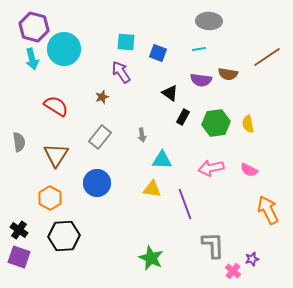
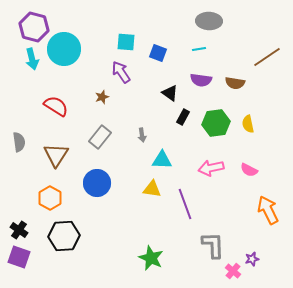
brown semicircle: moved 7 px right, 9 px down
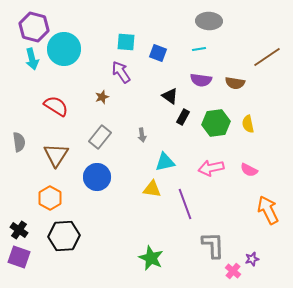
black triangle: moved 3 px down
cyan triangle: moved 3 px right, 2 px down; rotated 15 degrees counterclockwise
blue circle: moved 6 px up
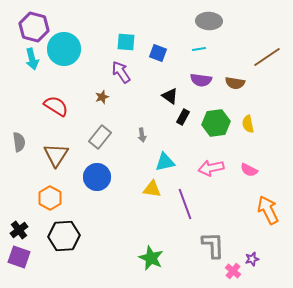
black cross: rotated 18 degrees clockwise
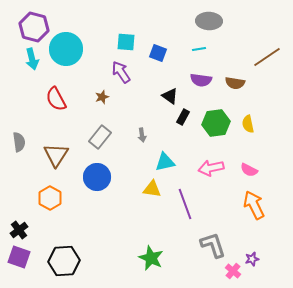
cyan circle: moved 2 px right
red semicircle: moved 7 px up; rotated 150 degrees counterclockwise
orange arrow: moved 14 px left, 5 px up
black hexagon: moved 25 px down
gray L-shape: rotated 16 degrees counterclockwise
